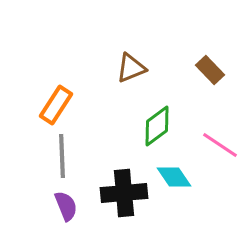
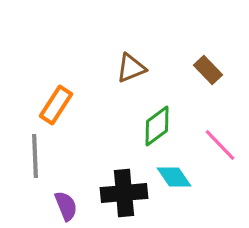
brown rectangle: moved 2 px left
pink line: rotated 12 degrees clockwise
gray line: moved 27 px left
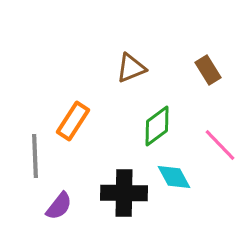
brown rectangle: rotated 12 degrees clockwise
orange rectangle: moved 17 px right, 16 px down
cyan diamond: rotated 6 degrees clockwise
black cross: rotated 6 degrees clockwise
purple semicircle: moved 7 px left; rotated 60 degrees clockwise
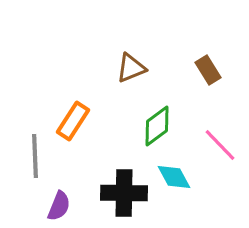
purple semicircle: rotated 16 degrees counterclockwise
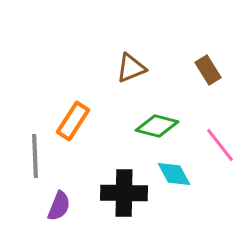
green diamond: rotated 51 degrees clockwise
pink line: rotated 6 degrees clockwise
cyan diamond: moved 3 px up
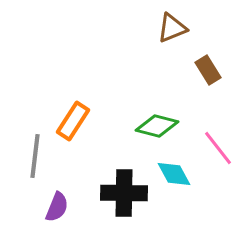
brown triangle: moved 41 px right, 40 px up
pink line: moved 2 px left, 3 px down
gray line: rotated 9 degrees clockwise
purple semicircle: moved 2 px left, 1 px down
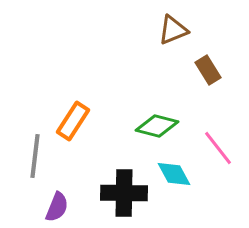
brown triangle: moved 1 px right, 2 px down
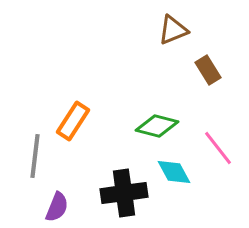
cyan diamond: moved 2 px up
black cross: rotated 9 degrees counterclockwise
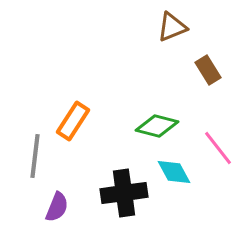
brown triangle: moved 1 px left, 3 px up
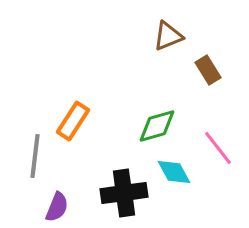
brown triangle: moved 4 px left, 9 px down
green diamond: rotated 30 degrees counterclockwise
